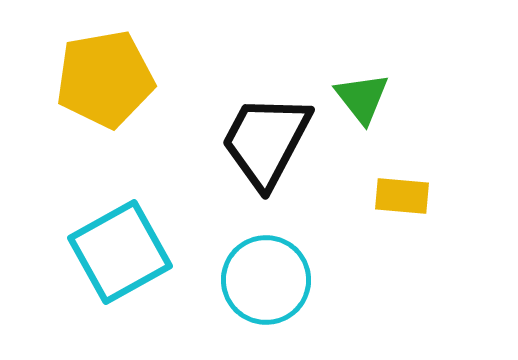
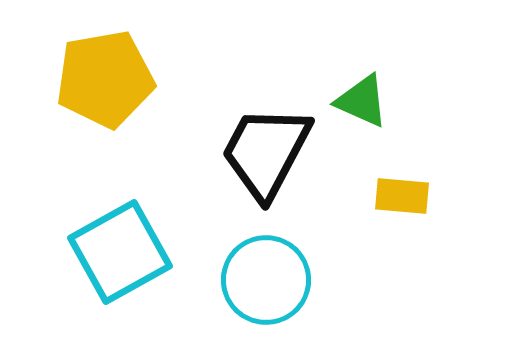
green triangle: moved 3 px down; rotated 28 degrees counterclockwise
black trapezoid: moved 11 px down
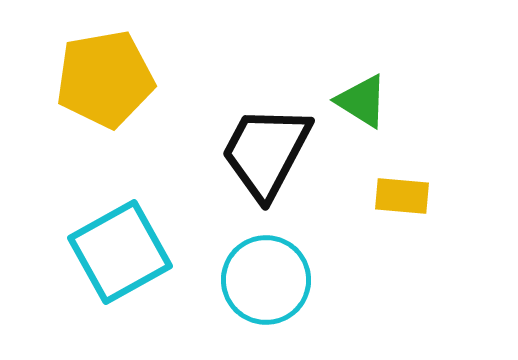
green triangle: rotated 8 degrees clockwise
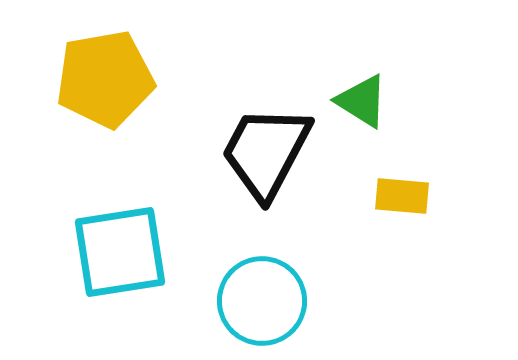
cyan square: rotated 20 degrees clockwise
cyan circle: moved 4 px left, 21 px down
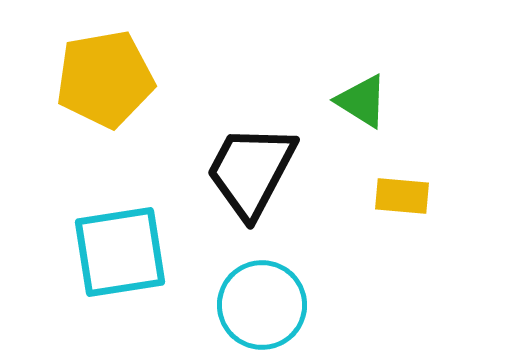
black trapezoid: moved 15 px left, 19 px down
cyan circle: moved 4 px down
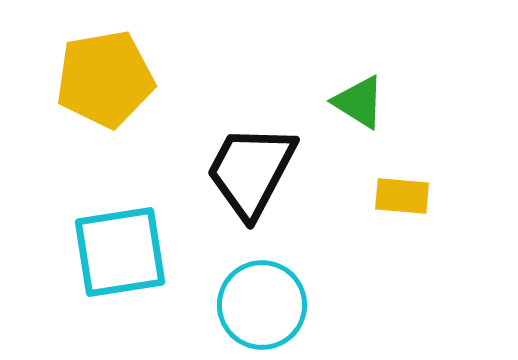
green triangle: moved 3 px left, 1 px down
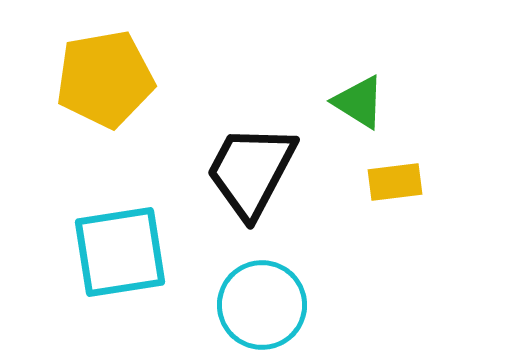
yellow rectangle: moved 7 px left, 14 px up; rotated 12 degrees counterclockwise
